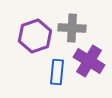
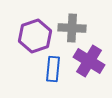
blue rectangle: moved 4 px left, 3 px up
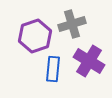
gray cross: moved 4 px up; rotated 20 degrees counterclockwise
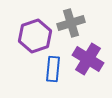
gray cross: moved 1 px left, 1 px up
purple cross: moved 1 px left, 2 px up
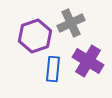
gray cross: rotated 8 degrees counterclockwise
purple cross: moved 2 px down
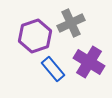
purple cross: moved 1 px right, 1 px down
blue rectangle: rotated 45 degrees counterclockwise
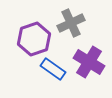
purple hexagon: moved 1 px left, 3 px down
blue rectangle: rotated 15 degrees counterclockwise
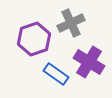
blue rectangle: moved 3 px right, 5 px down
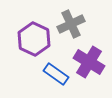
gray cross: moved 1 px down
purple hexagon: rotated 16 degrees counterclockwise
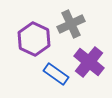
purple cross: rotated 8 degrees clockwise
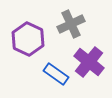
purple hexagon: moved 6 px left
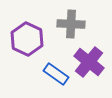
gray cross: rotated 28 degrees clockwise
purple hexagon: moved 1 px left
